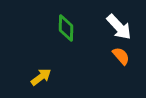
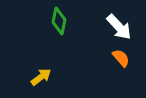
green diamond: moved 7 px left, 7 px up; rotated 12 degrees clockwise
orange semicircle: moved 2 px down
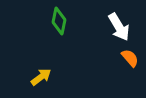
white arrow: rotated 12 degrees clockwise
orange semicircle: moved 9 px right
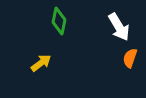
orange semicircle: rotated 120 degrees counterclockwise
yellow arrow: moved 14 px up
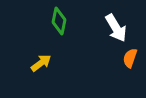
white arrow: moved 3 px left, 1 px down
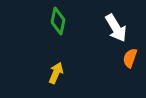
green diamond: moved 1 px left
yellow arrow: moved 15 px right, 10 px down; rotated 30 degrees counterclockwise
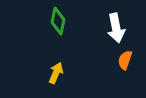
white arrow: rotated 20 degrees clockwise
orange semicircle: moved 5 px left, 2 px down
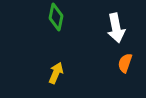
green diamond: moved 2 px left, 4 px up
orange semicircle: moved 3 px down
